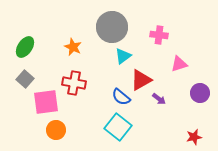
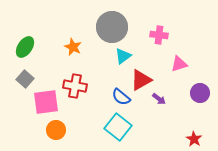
red cross: moved 1 px right, 3 px down
red star: moved 2 px down; rotated 28 degrees counterclockwise
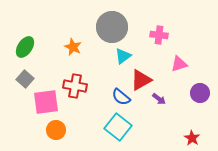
red star: moved 2 px left, 1 px up
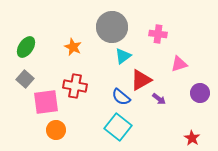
pink cross: moved 1 px left, 1 px up
green ellipse: moved 1 px right
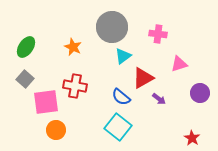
red triangle: moved 2 px right, 2 px up
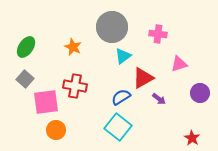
blue semicircle: rotated 108 degrees clockwise
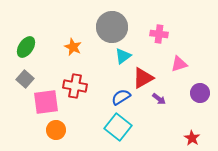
pink cross: moved 1 px right
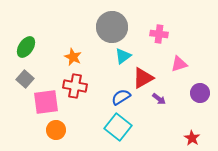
orange star: moved 10 px down
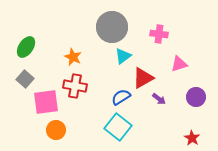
purple circle: moved 4 px left, 4 px down
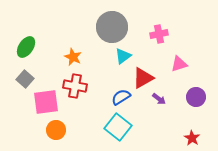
pink cross: rotated 18 degrees counterclockwise
